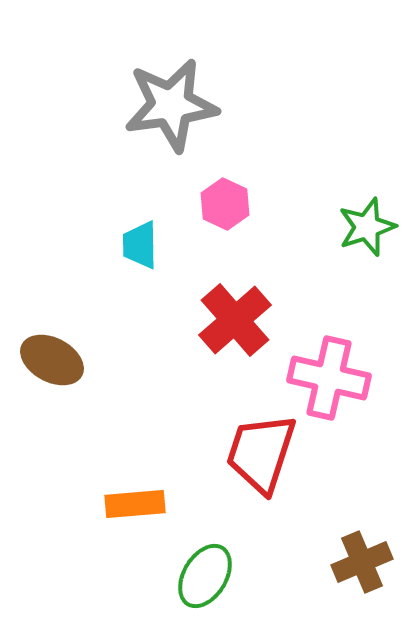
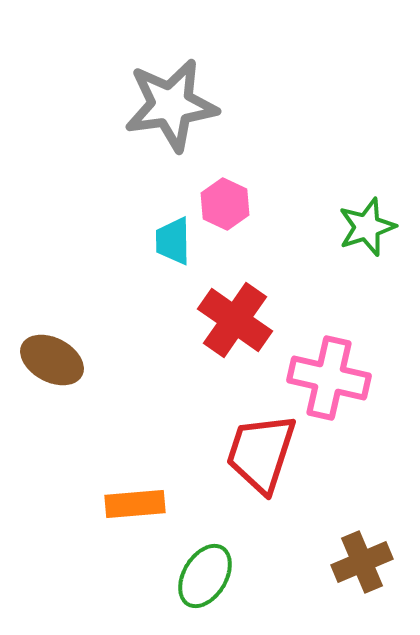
cyan trapezoid: moved 33 px right, 4 px up
red cross: rotated 14 degrees counterclockwise
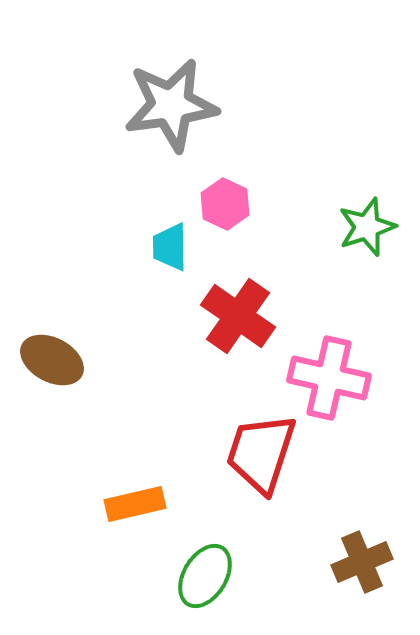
cyan trapezoid: moved 3 px left, 6 px down
red cross: moved 3 px right, 4 px up
orange rectangle: rotated 8 degrees counterclockwise
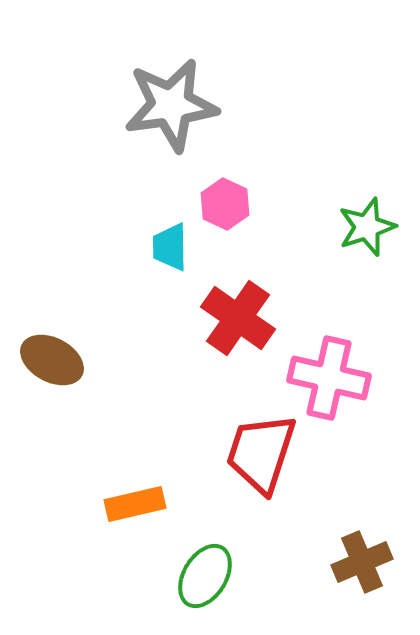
red cross: moved 2 px down
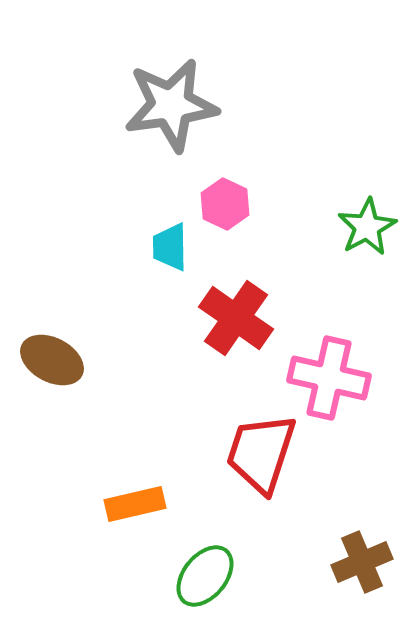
green star: rotated 10 degrees counterclockwise
red cross: moved 2 px left
green ellipse: rotated 8 degrees clockwise
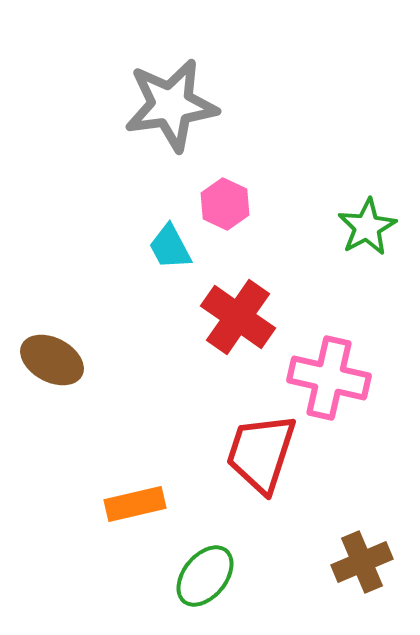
cyan trapezoid: rotated 27 degrees counterclockwise
red cross: moved 2 px right, 1 px up
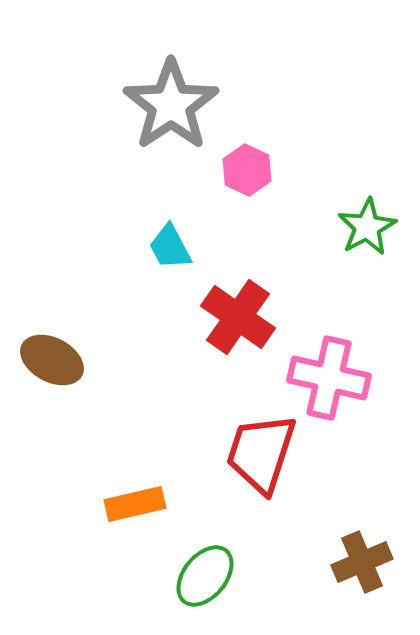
gray star: rotated 26 degrees counterclockwise
pink hexagon: moved 22 px right, 34 px up
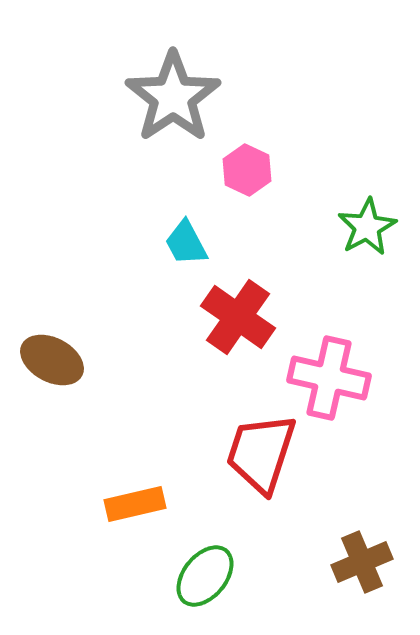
gray star: moved 2 px right, 8 px up
cyan trapezoid: moved 16 px right, 4 px up
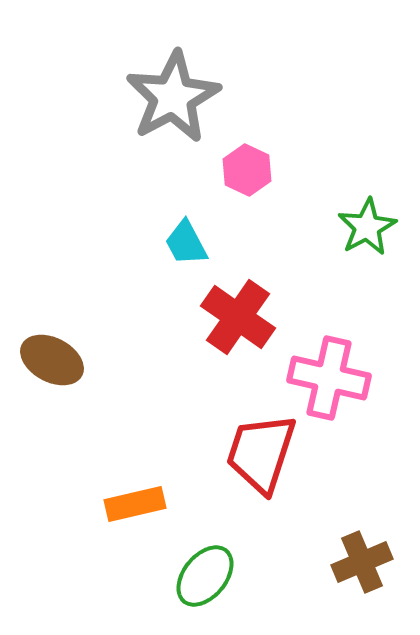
gray star: rotated 6 degrees clockwise
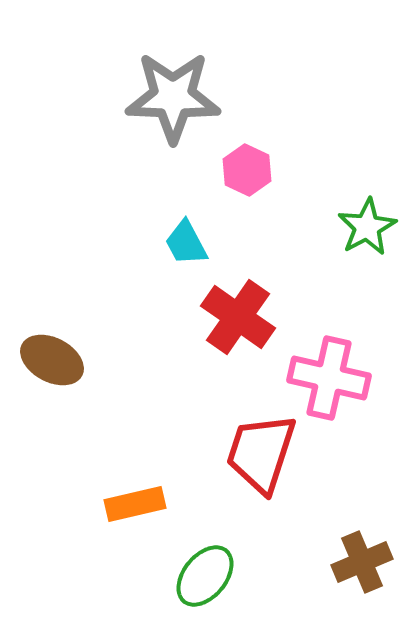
gray star: rotated 30 degrees clockwise
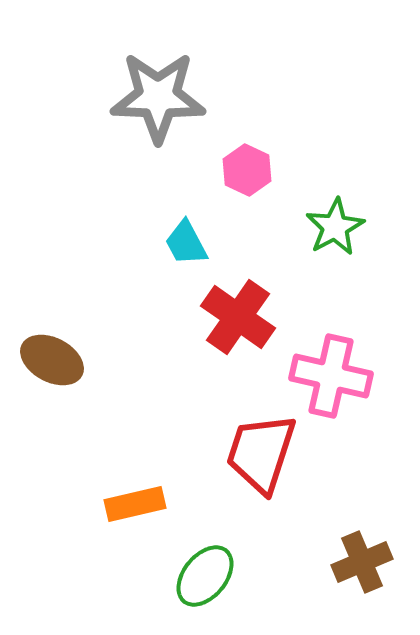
gray star: moved 15 px left
green star: moved 32 px left
pink cross: moved 2 px right, 2 px up
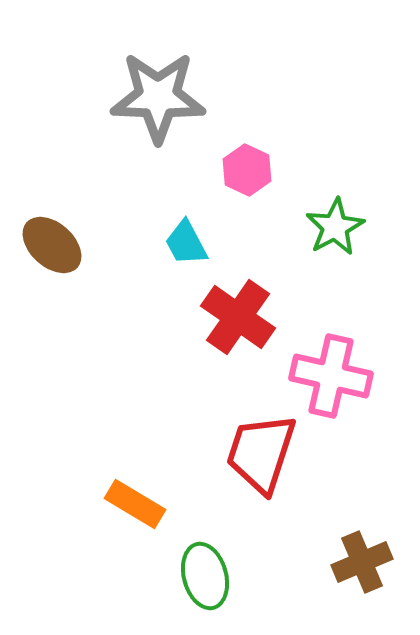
brown ellipse: moved 115 px up; rotated 14 degrees clockwise
orange rectangle: rotated 44 degrees clockwise
green ellipse: rotated 54 degrees counterclockwise
